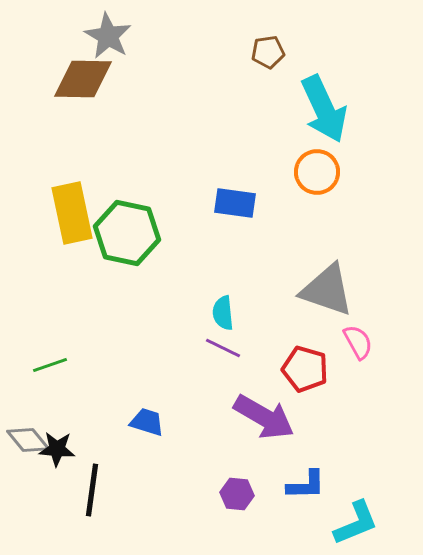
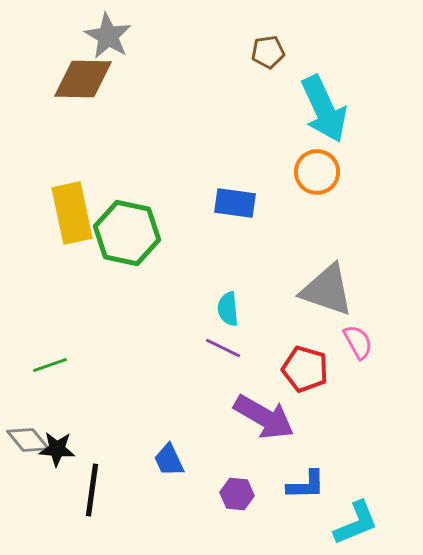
cyan semicircle: moved 5 px right, 4 px up
blue trapezoid: moved 22 px right, 38 px down; rotated 132 degrees counterclockwise
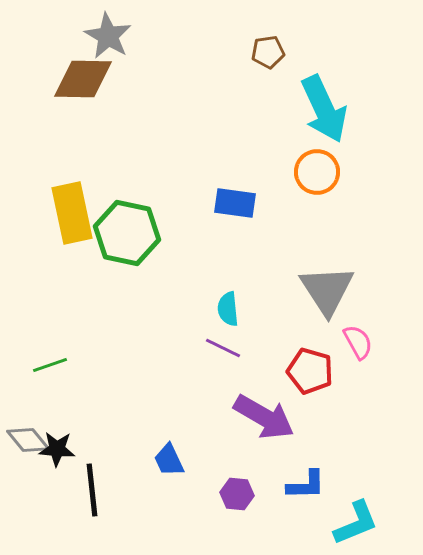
gray triangle: rotated 38 degrees clockwise
red pentagon: moved 5 px right, 2 px down
black line: rotated 14 degrees counterclockwise
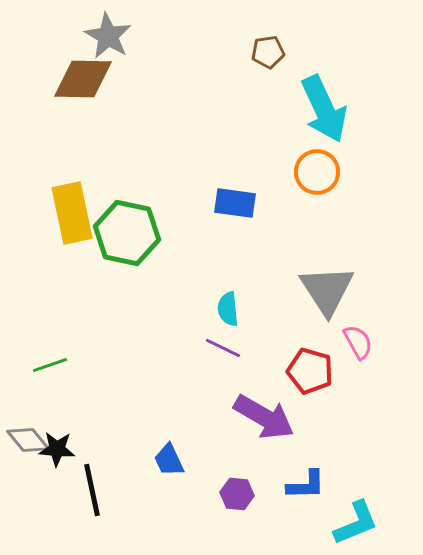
black line: rotated 6 degrees counterclockwise
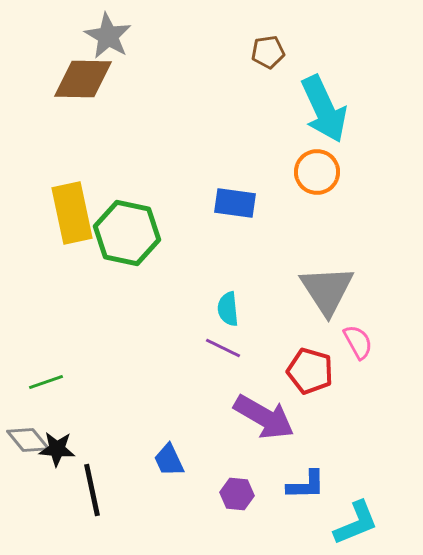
green line: moved 4 px left, 17 px down
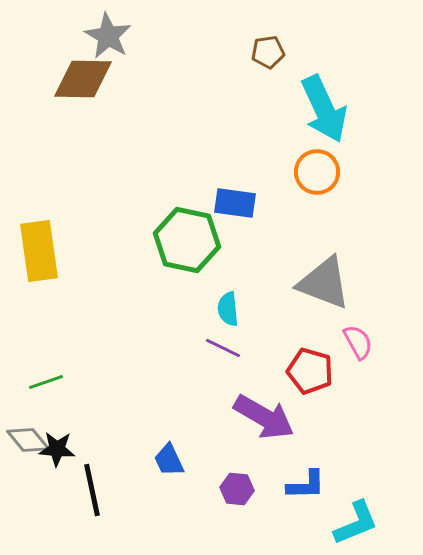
yellow rectangle: moved 33 px left, 38 px down; rotated 4 degrees clockwise
green hexagon: moved 60 px right, 7 px down
gray triangle: moved 3 px left, 7 px up; rotated 36 degrees counterclockwise
purple hexagon: moved 5 px up
